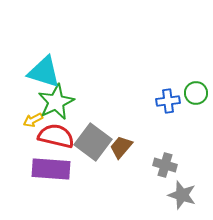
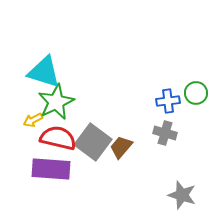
red semicircle: moved 2 px right, 2 px down
gray cross: moved 32 px up
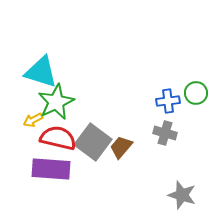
cyan triangle: moved 3 px left
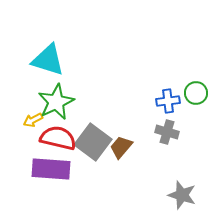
cyan triangle: moved 7 px right, 12 px up
gray cross: moved 2 px right, 1 px up
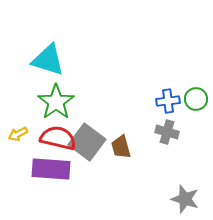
green circle: moved 6 px down
green star: rotated 9 degrees counterclockwise
yellow arrow: moved 15 px left, 14 px down
gray square: moved 6 px left
brown trapezoid: rotated 55 degrees counterclockwise
gray star: moved 3 px right, 4 px down
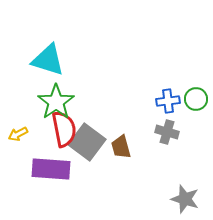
red semicircle: moved 6 px right, 9 px up; rotated 66 degrees clockwise
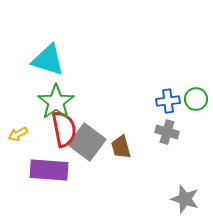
purple rectangle: moved 2 px left, 1 px down
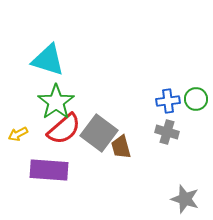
red semicircle: rotated 60 degrees clockwise
gray square: moved 12 px right, 9 px up
